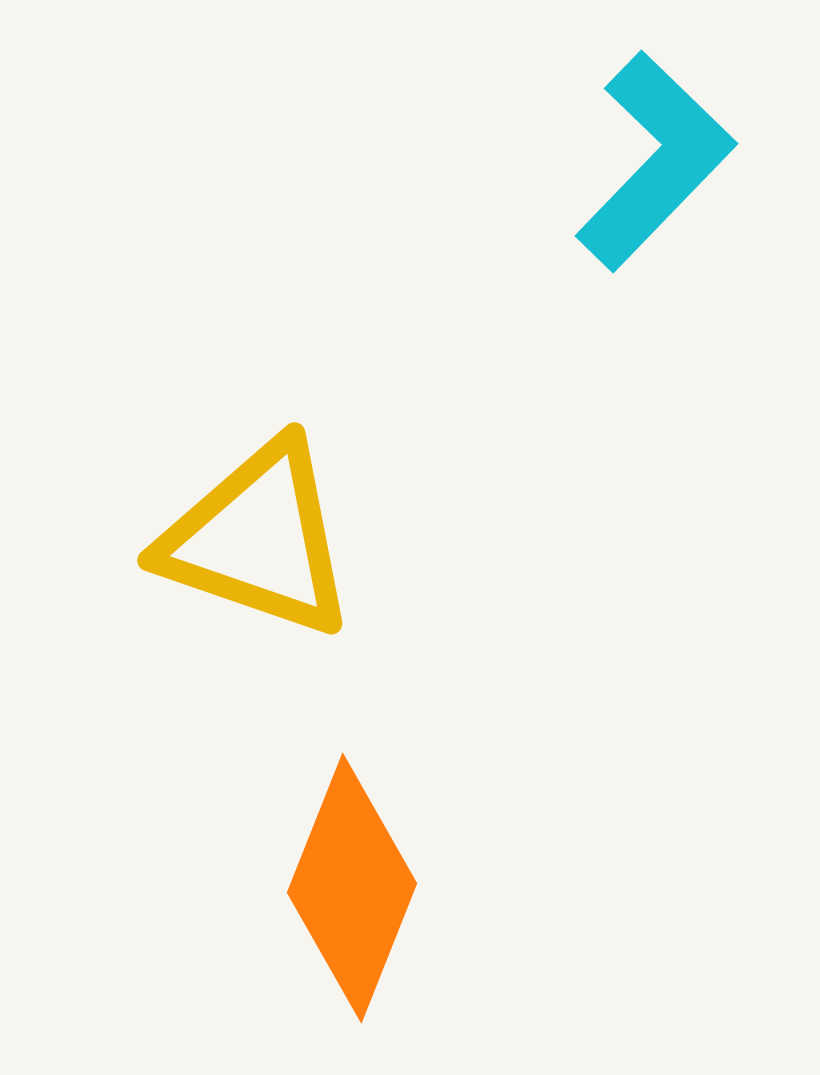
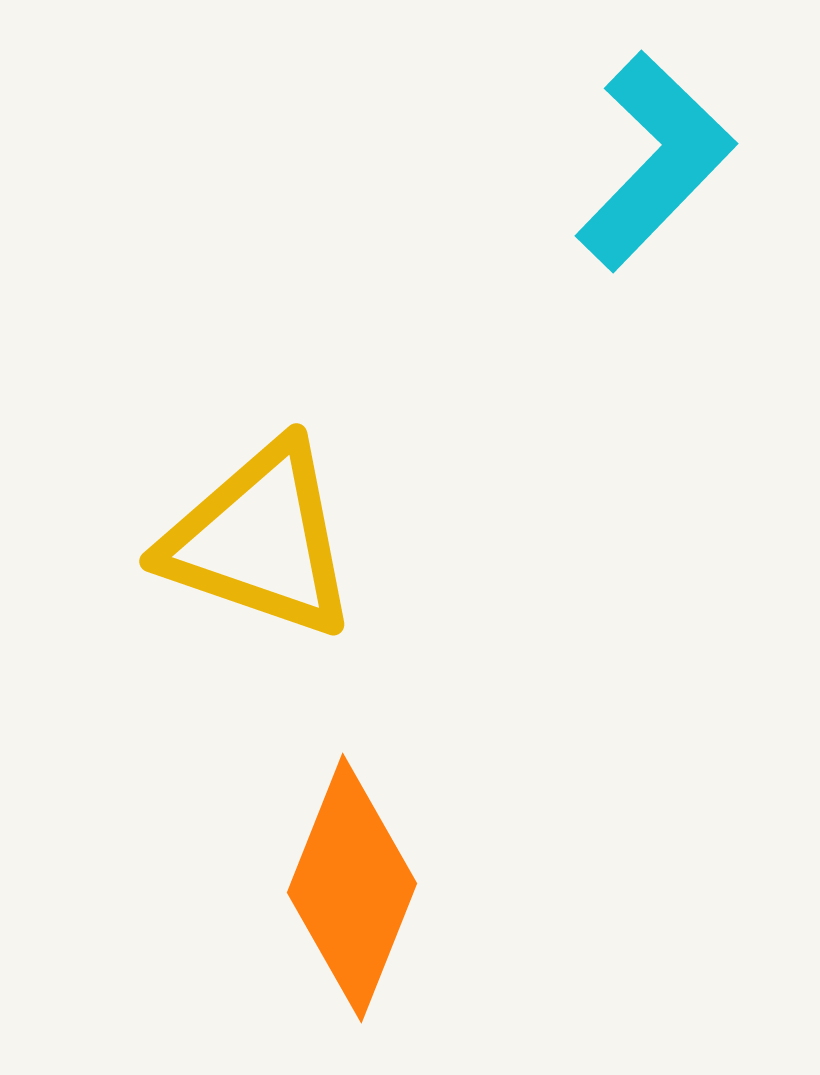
yellow triangle: moved 2 px right, 1 px down
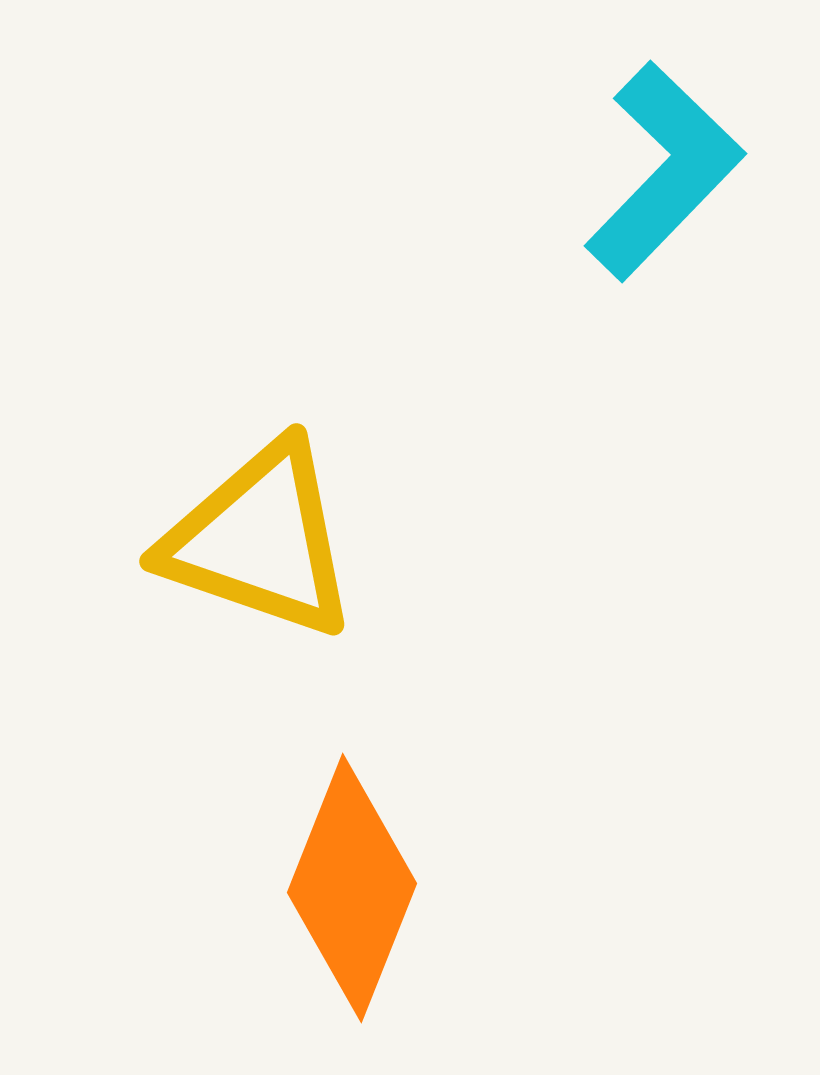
cyan L-shape: moved 9 px right, 10 px down
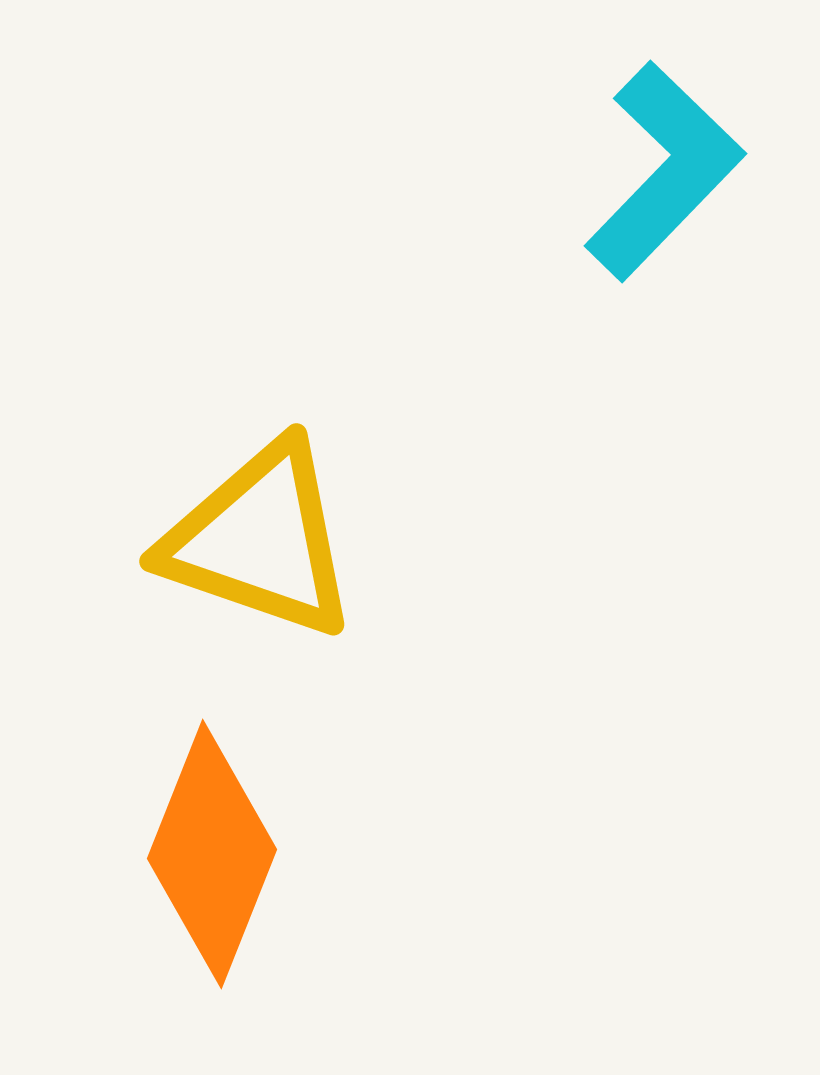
orange diamond: moved 140 px left, 34 px up
